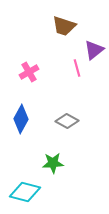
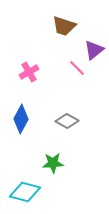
pink line: rotated 30 degrees counterclockwise
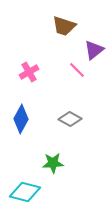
pink line: moved 2 px down
gray diamond: moved 3 px right, 2 px up
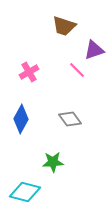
purple triangle: rotated 20 degrees clockwise
gray diamond: rotated 25 degrees clockwise
green star: moved 1 px up
